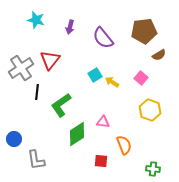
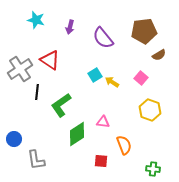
red triangle: rotated 35 degrees counterclockwise
gray cross: moved 1 px left, 1 px down
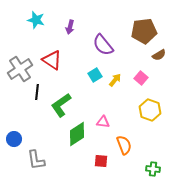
purple semicircle: moved 7 px down
red triangle: moved 2 px right
yellow arrow: moved 3 px right, 2 px up; rotated 96 degrees clockwise
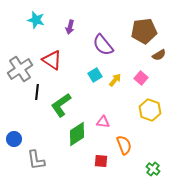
green cross: rotated 32 degrees clockwise
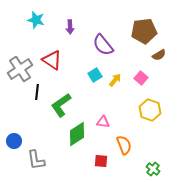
purple arrow: rotated 16 degrees counterclockwise
blue circle: moved 2 px down
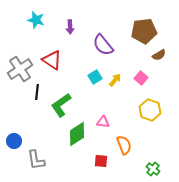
cyan square: moved 2 px down
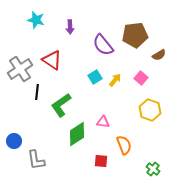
brown pentagon: moved 9 px left, 4 px down
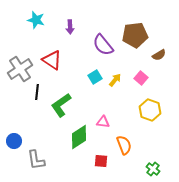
green diamond: moved 2 px right, 3 px down
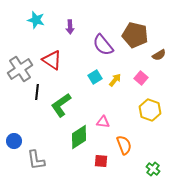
brown pentagon: rotated 20 degrees clockwise
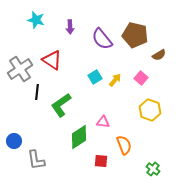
purple semicircle: moved 1 px left, 6 px up
